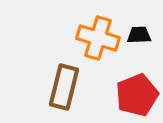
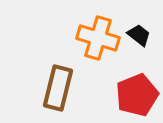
black trapezoid: rotated 40 degrees clockwise
brown rectangle: moved 6 px left, 1 px down
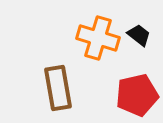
brown rectangle: rotated 24 degrees counterclockwise
red pentagon: rotated 9 degrees clockwise
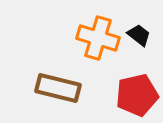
brown rectangle: rotated 66 degrees counterclockwise
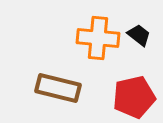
orange cross: rotated 12 degrees counterclockwise
red pentagon: moved 3 px left, 2 px down
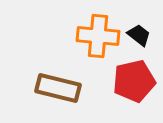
orange cross: moved 2 px up
red pentagon: moved 16 px up
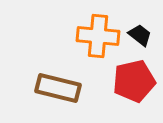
black trapezoid: moved 1 px right
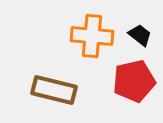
orange cross: moved 6 px left
brown rectangle: moved 4 px left, 2 px down
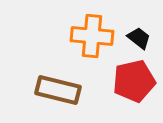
black trapezoid: moved 1 px left, 3 px down
brown rectangle: moved 4 px right
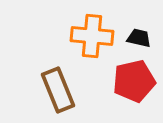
black trapezoid: rotated 25 degrees counterclockwise
brown rectangle: rotated 54 degrees clockwise
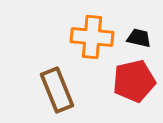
orange cross: moved 1 px down
brown rectangle: moved 1 px left
